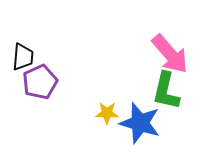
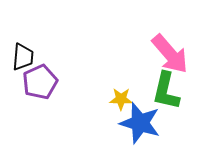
yellow star: moved 14 px right, 14 px up
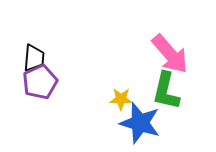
black trapezoid: moved 11 px right, 1 px down
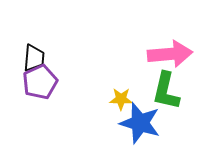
pink arrow: rotated 54 degrees counterclockwise
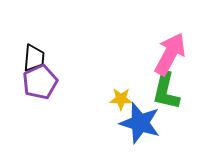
pink arrow: rotated 57 degrees counterclockwise
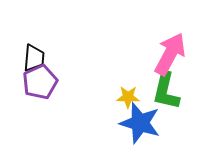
yellow star: moved 7 px right, 2 px up
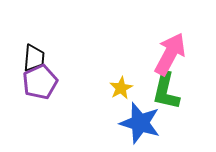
yellow star: moved 7 px left, 9 px up; rotated 30 degrees counterclockwise
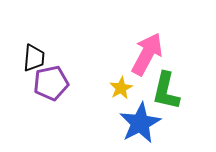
pink arrow: moved 23 px left
purple pentagon: moved 11 px right, 1 px down; rotated 12 degrees clockwise
blue star: rotated 27 degrees clockwise
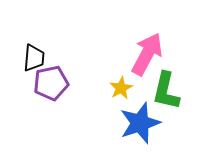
blue star: rotated 9 degrees clockwise
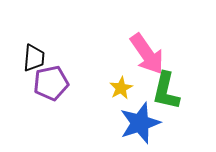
pink arrow: rotated 117 degrees clockwise
